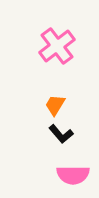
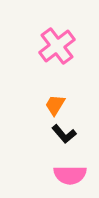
black L-shape: moved 3 px right
pink semicircle: moved 3 px left
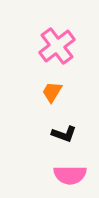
orange trapezoid: moved 3 px left, 13 px up
black L-shape: rotated 30 degrees counterclockwise
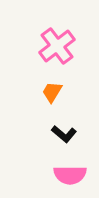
black L-shape: rotated 20 degrees clockwise
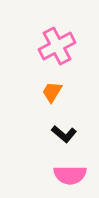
pink cross: rotated 9 degrees clockwise
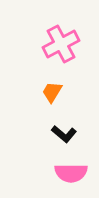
pink cross: moved 4 px right, 2 px up
pink semicircle: moved 1 px right, 2 px up
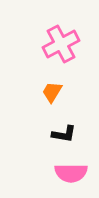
black L-shape: rotated 30 degrees counterclockwise
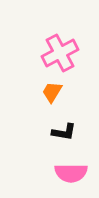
pink cross: moved 1 px left, 9 px down
black L-shape: moved 2 px up
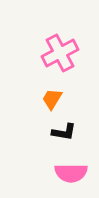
orange trapezoid: moved 7 px down
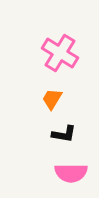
pink cross: rotated 30 degrees counterclockwise
black L-shape: moved 2 px down
